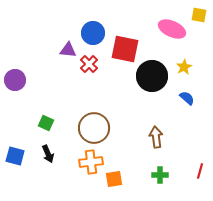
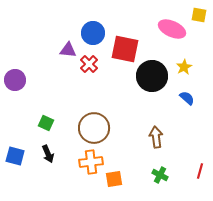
green cross: rotated 28 degrees clockwise
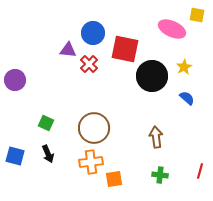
yellow square: moved 2 px left
green cross: rotated 21 degrees counterclockwise
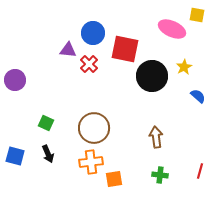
blue semicircle: moved 11 px right, 2 px up
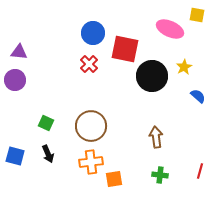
pink ellipse: moved 2 px left
purple triangle: moved 49 px left, 2 px down
brown circle: moved 3 px left, 2 px up
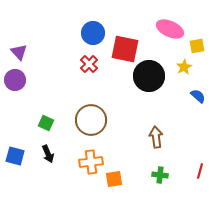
yellow square: moved 31 px down; rotated 21 degrees counterclockwise
purple triangle: rotated 42 degrees clockwise
black circle: moved 3 px left
brown circle: moved 6 px up
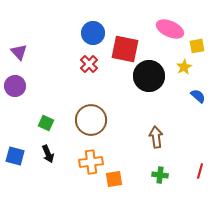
purple circle: moved 6 px down
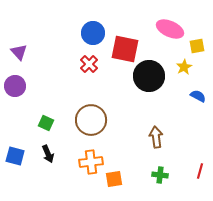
blue semicircle: rotated 14 degrees counterclockwise
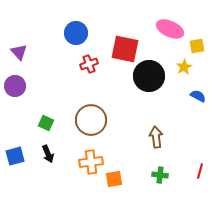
blue circle: moved 17 px left
red cross: rotated 24 degrees clockwise
blue square: rotated 30 degrees counterclockwise
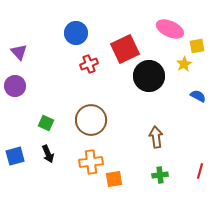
red square: rotated 36 degrees counterclockwise
yellow star: moved 3 px up
green cross: rotated 14 degrees counterclockwise
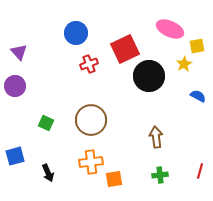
black arrow: moved 19 px down
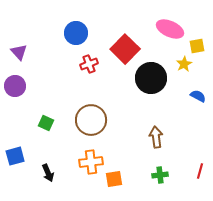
red square: rotated 20 degrees counterclockwise
black circle: moved 2 px right, 2 px down
